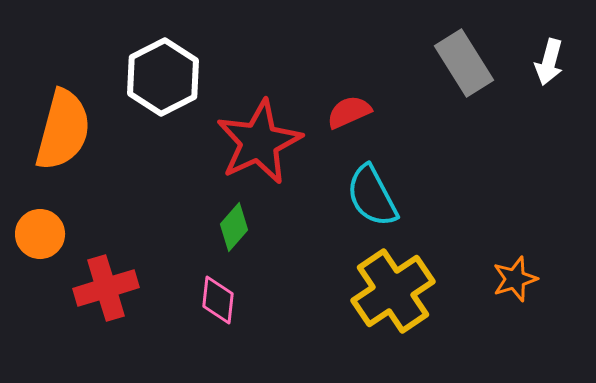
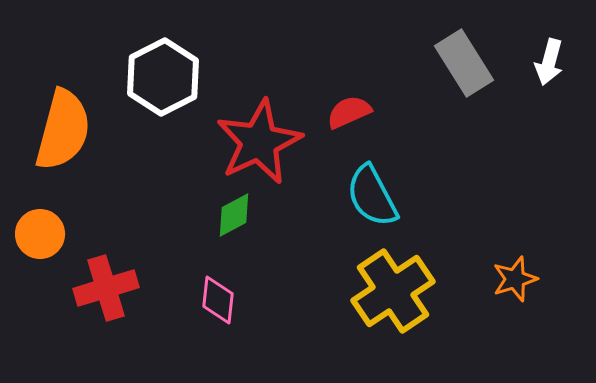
green diamond: moved 12 px up; rotated 21 degrees clockwise
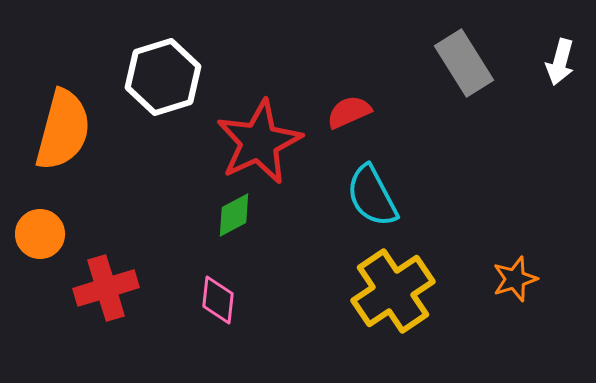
white arrow: moved 11 px right
white hexagon: rotated 10 degrees clockwise
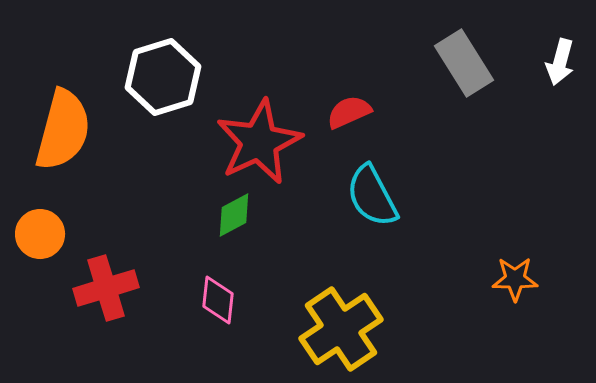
orange star: rotated 18 degrees clockwise
yellow cross: moved 52 px left, 38 px down
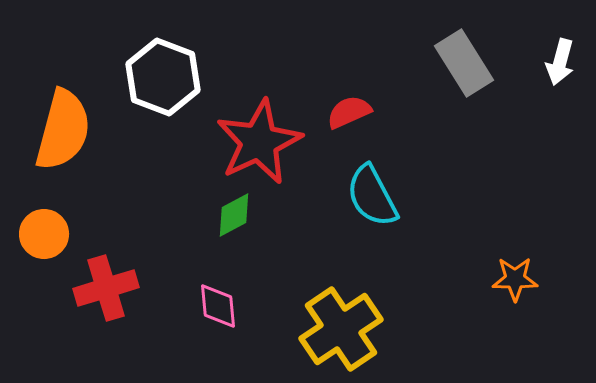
white hexagon: rotated 22 degrees counterclockwise
orange circle: moved 4 px right
pink diamond: moved 6 px down; rotated 12 degrees counterclockwise
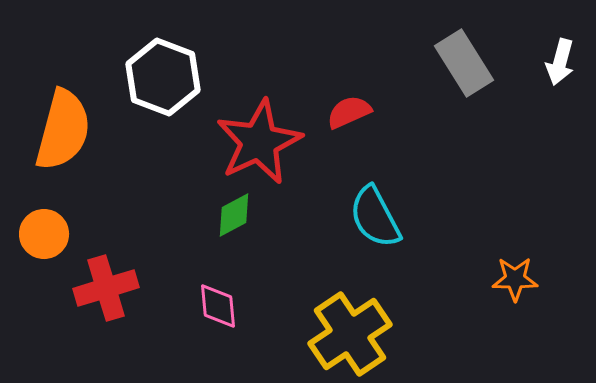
cyan semicircle: moved 3 px right, 21 px down
yellow cross: moved 9 px right, 5 px down
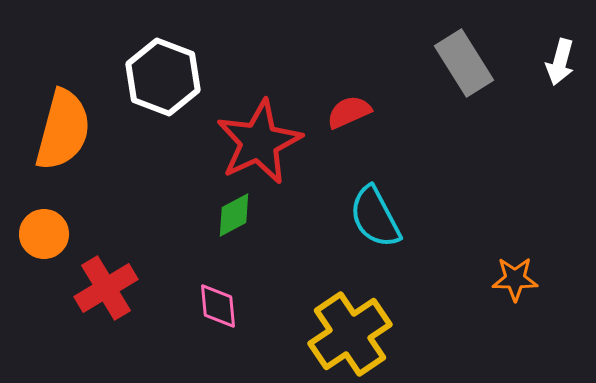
red cross: rotated 14 degrees counterclockwise
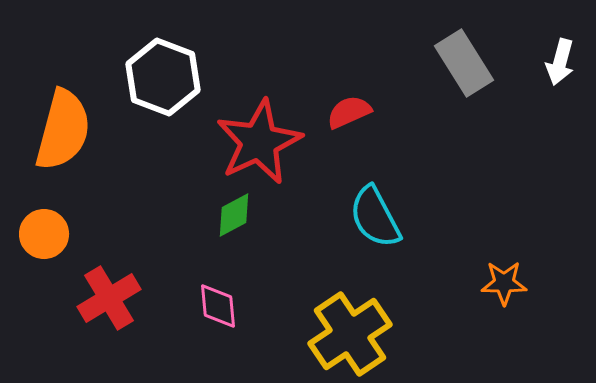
orange star: moved 11 px left, 4 px down
red cross: moved 3 px right, 10 px down
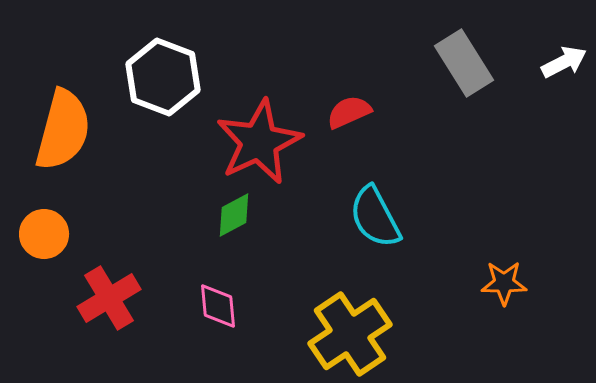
white arrow: moved 4 px right; rotated 132 degrees counterclockwise
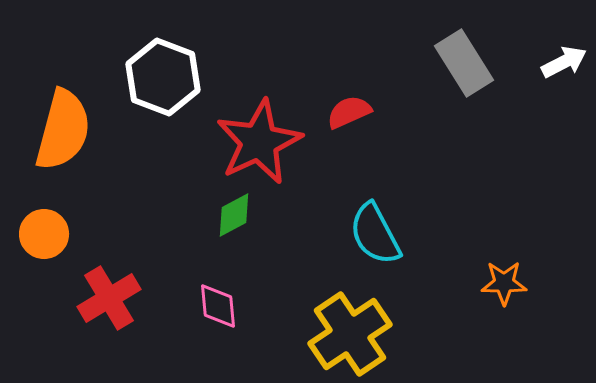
cyan semicircle: moved 17 px down
